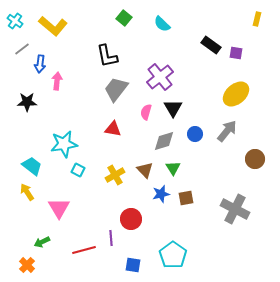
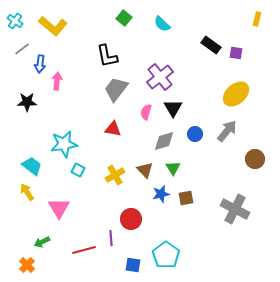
cyan pentagon: moved 7 px left
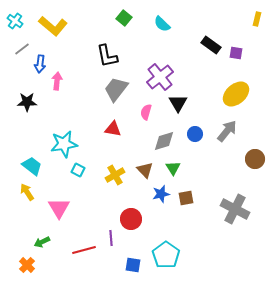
black triangle: moved 5 px right, 5 px up
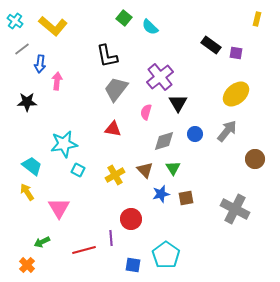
cyan semicircle: moved 12 px left, 3 px down
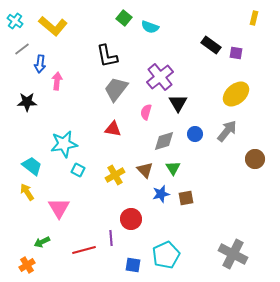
yellow rectangle: moved 3 px left, 1 px up
cyan semicircle: rotated 24 degrees counterclockwise
gray cross: moved 2 px left, 45 px down
cyan pentagon: rotated 12 degrees clockwise
orange cross: rotated 14 degrees clockwise
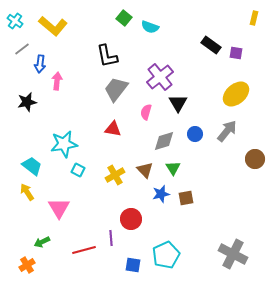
black star: rotated 12 degrees counterclockwise
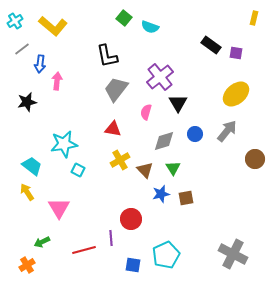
cyan cross: rotated 21 degrees clockwise
yellow cross: moved 5 px right, 15 px up
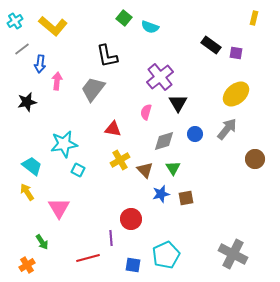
gray trapezoid: moved 23 px left
gray arrow: moved 2 px up
green arrow: rotated 98 degrees counterclockwise
red line: moved 4 px right, 8 px down
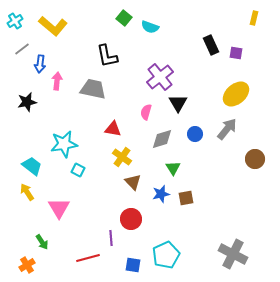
black rectangle: rotated 30 degrees clockwise
gray trapezoid: rotated 64 degrees clockwise
gray diamond: moved 2 px left, 2 px up
yellow cross: moved 2 px right, 3 px up; rotated 24 degrees counterclockwise
brown triangle: moved 12 px left, 12 px down
